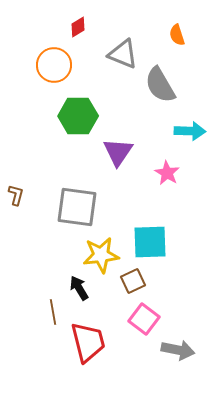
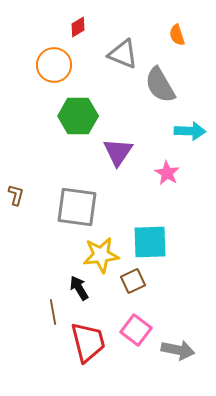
pink square: moved 8 px left, 11 px down
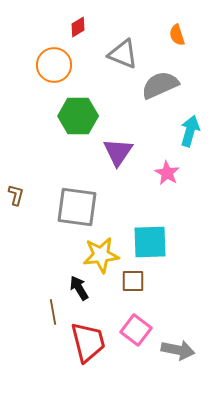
gray semicircle: rotated 96 degrees clockwise
cyan arrow: rotated 76 degrees counterclockwise
brown square: rotated 25 degrees clockwise
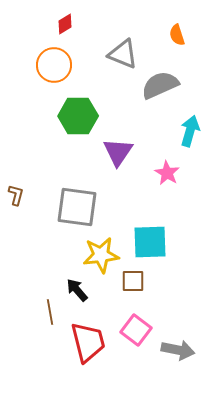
red diamond: moved 13 px left, 3 px up
black arrow: moved 2 px left, 2 px down; rotated 10 degrees counterclockwise
brown line: moved 3 px left
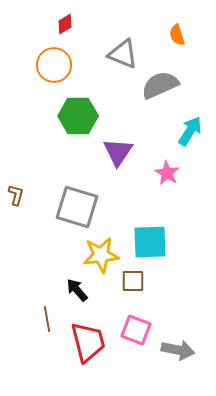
cyan arrow: rotated 16 degrees clockwise
gray square: rotated 9 degrees clockwise
brown line: moved 3 px left, 7 px down
pink square: rotated 16 degrees counterclockwise
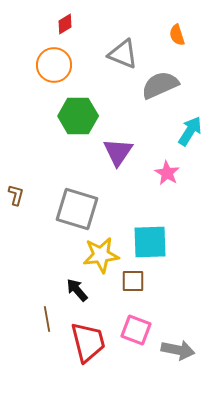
gray square: moved 2 px down
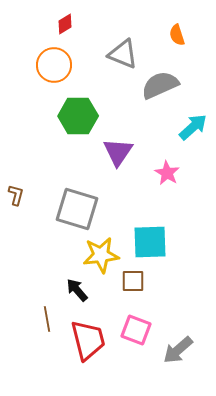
cyan arrow: moved 3 px right, 4 px up; rotated 16 degrees clockwise
red trapezoid: moved 2 px up
gray arrow: rotated 128 degrees clockwise
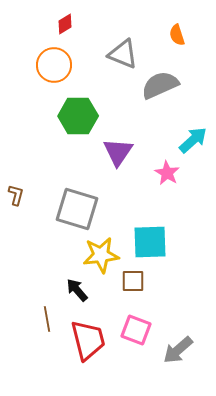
cyan arrow: moved 13 px down
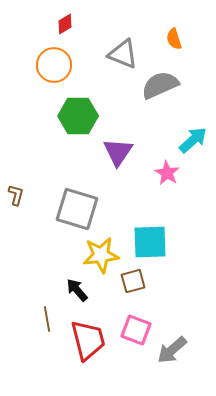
orange semicircle: moved 3 px left, 4 px down
brown square: rotated 15 degrees counterclockwise
gray arrow: moved 6 px left
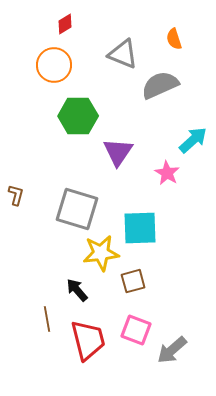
cyan square: moved 10 px left, 14 px up
yellow star: moved 2 px up
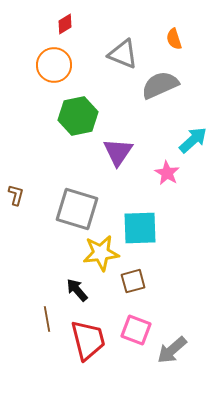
green hexagon: rotated 12 degrees counterclockwise
